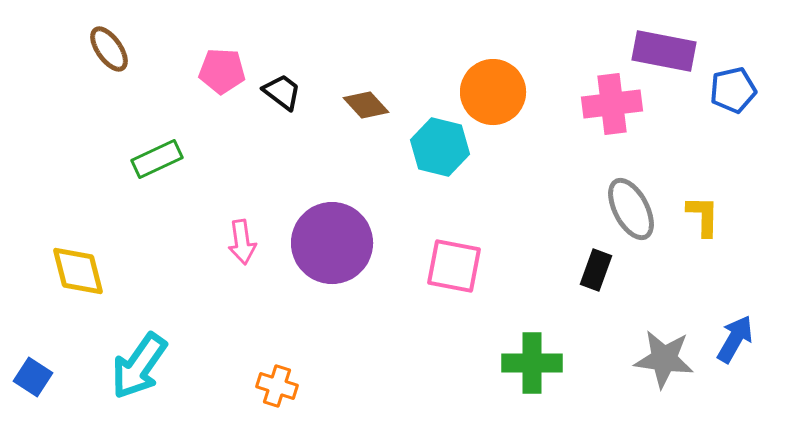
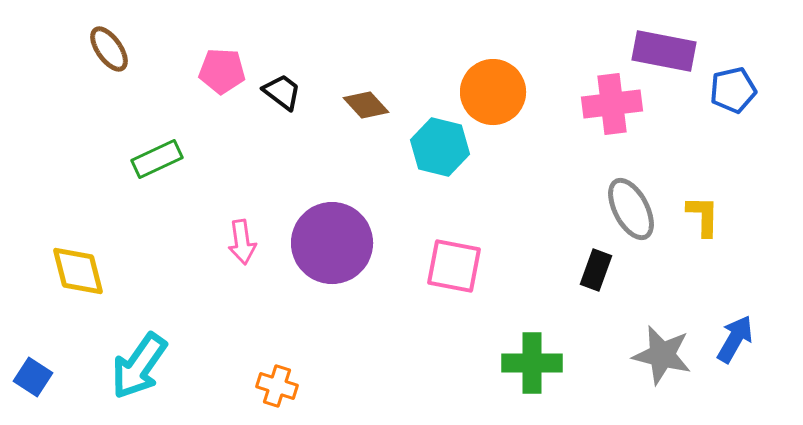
gray star: moved 2 px left, 4 px up; rotated 6 degrees clockwise
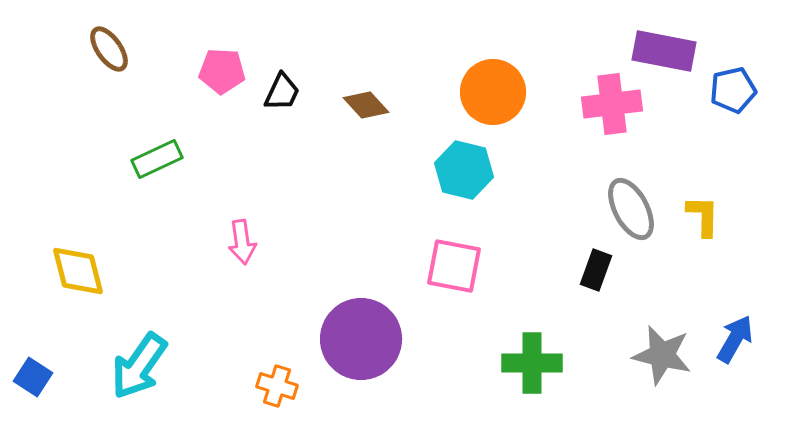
black trapezoid: rotated 78 degrees clockwise
cyan hexagon: moved 24 px right, 23 px down
purple circle: moved 29 px right, 96 px down
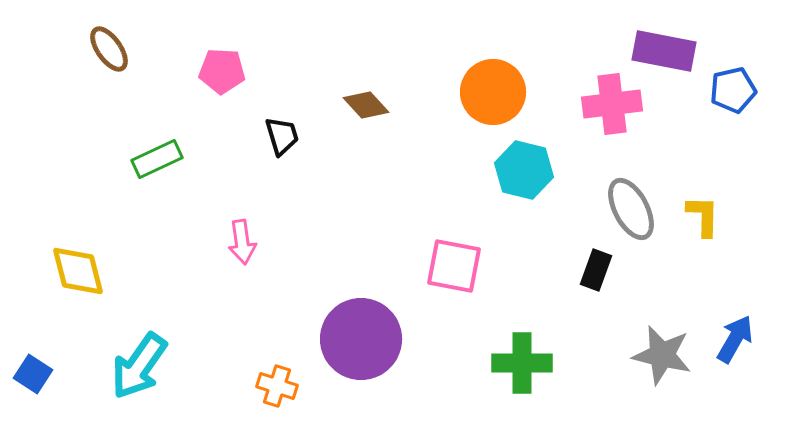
black trapezoid: moved 44 px down; rotated 42 degrees counterclockwise
cyan hexagon: moved 60 px right
green cross: moved 10 px left
blue square: moved 3 px up
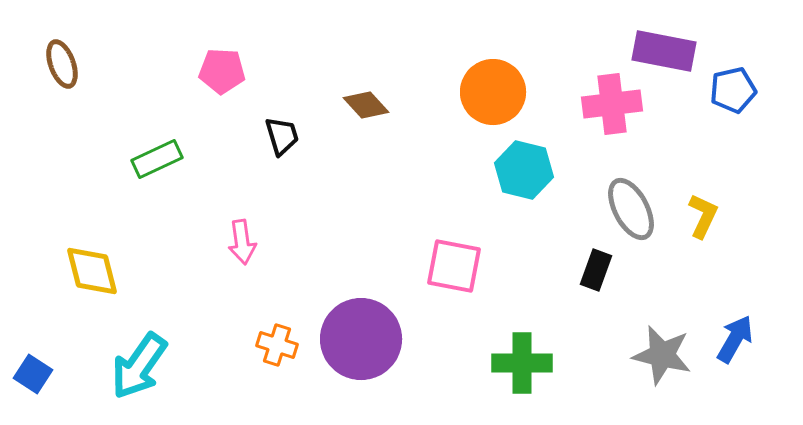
brown ellipse: moved 47 px left, 15 px down; rotated 15 degrees clockwise
yellow L-shape: rotated 24 degrees clockwise
yellow diamond: moved 14 px right
orange cross: moved 41 px up
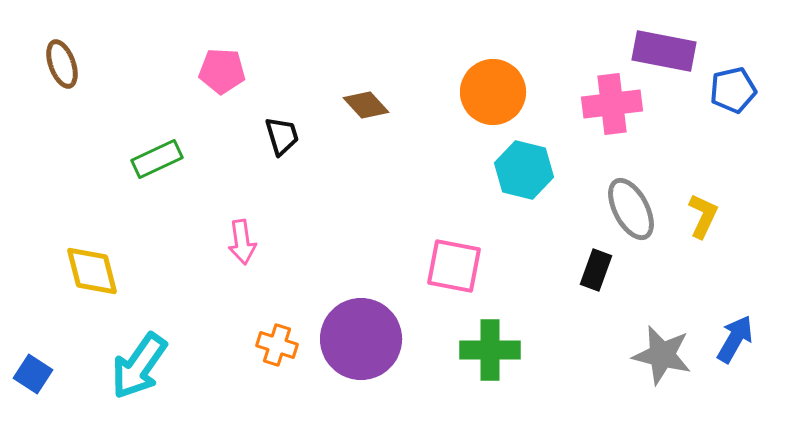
green cross: moved 32 px left, 13 px up
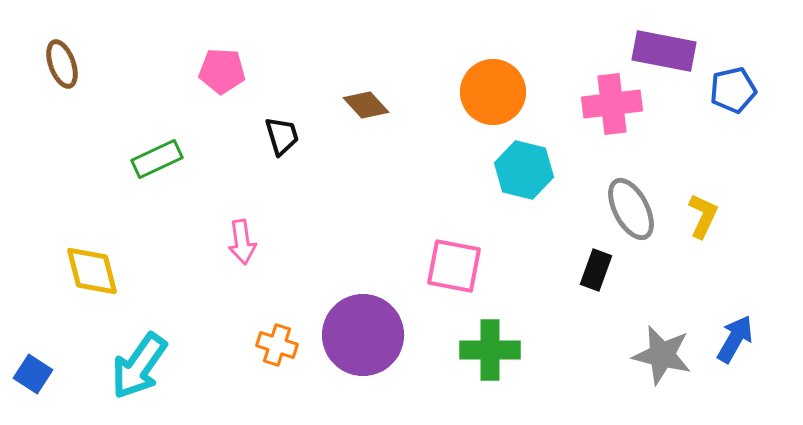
purple circle: moved 2 px right, 4 px up
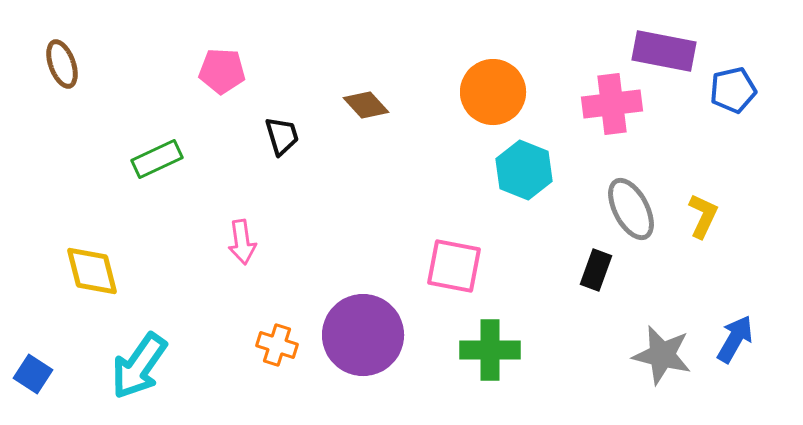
cyan hexagon: rotated 8 degrees clockwise
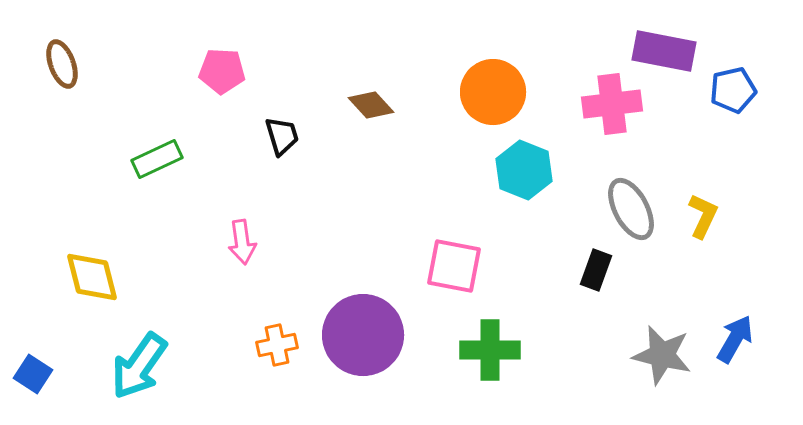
brown diamond: moved 5 px right
yellow diamond: moved 6 px down
orange cross: rotated 30 degrees counterclockwise
